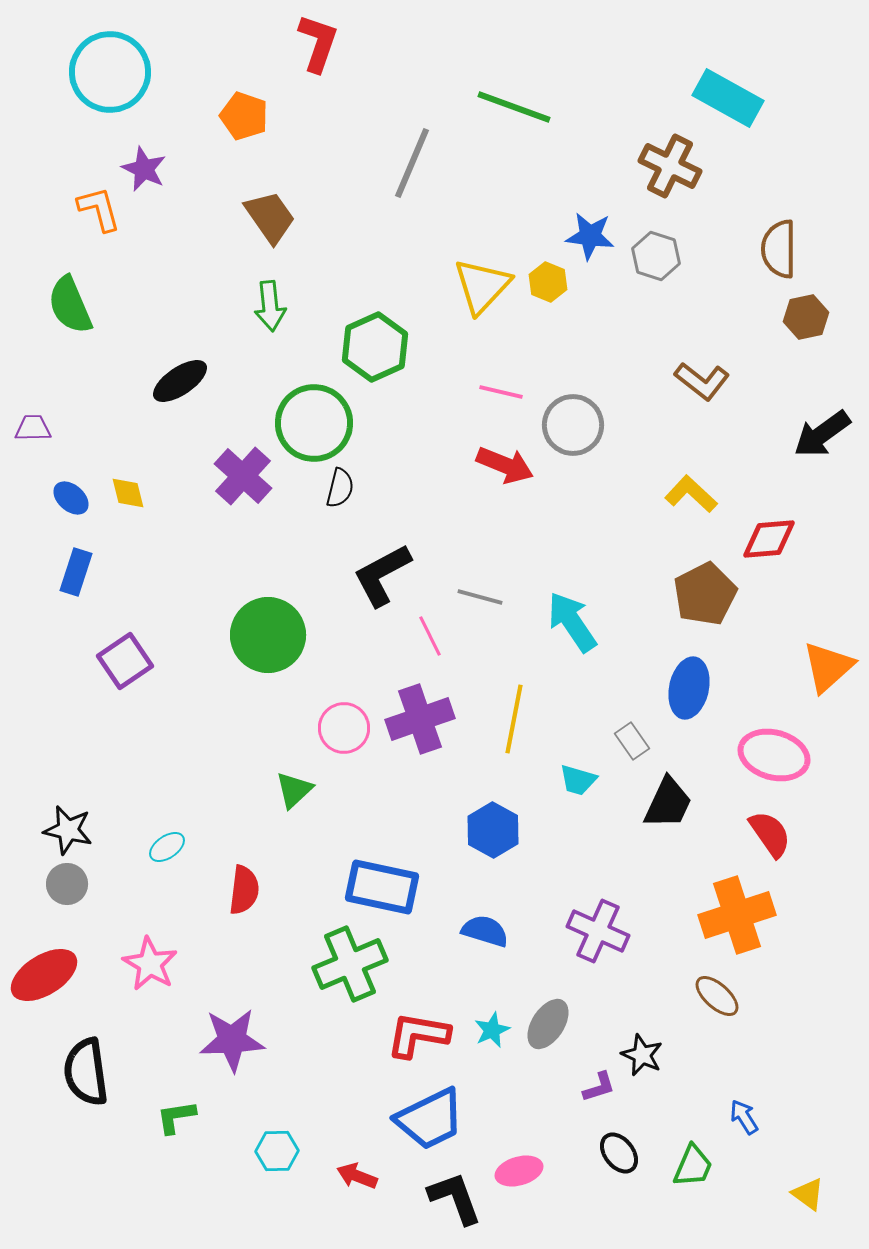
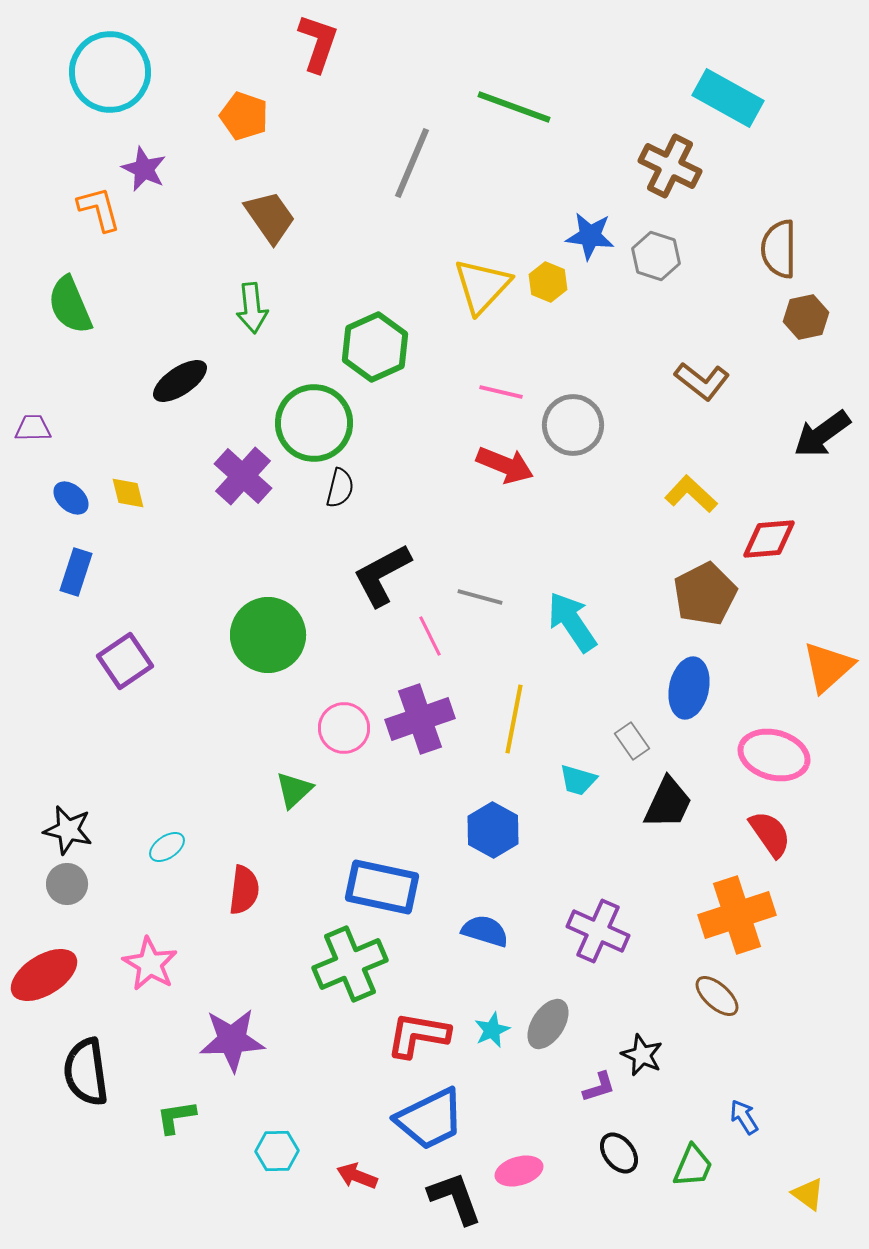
green arrow at (270, 306): moved 18 px left, 2 px down
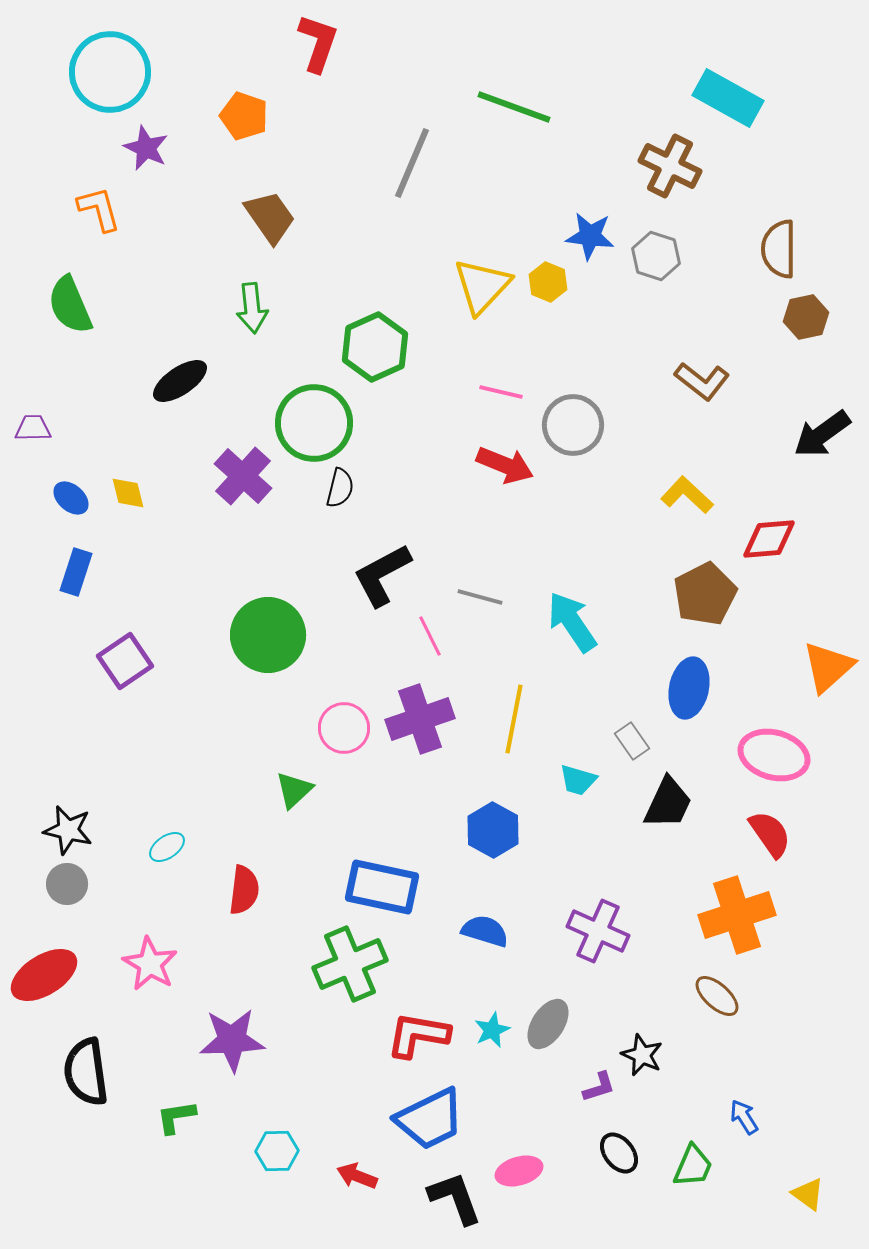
purple star at (144, 169): moved 2 px right, 21 px up
yellow L-shape at (691, 494): moved 4 px left, 1 px down
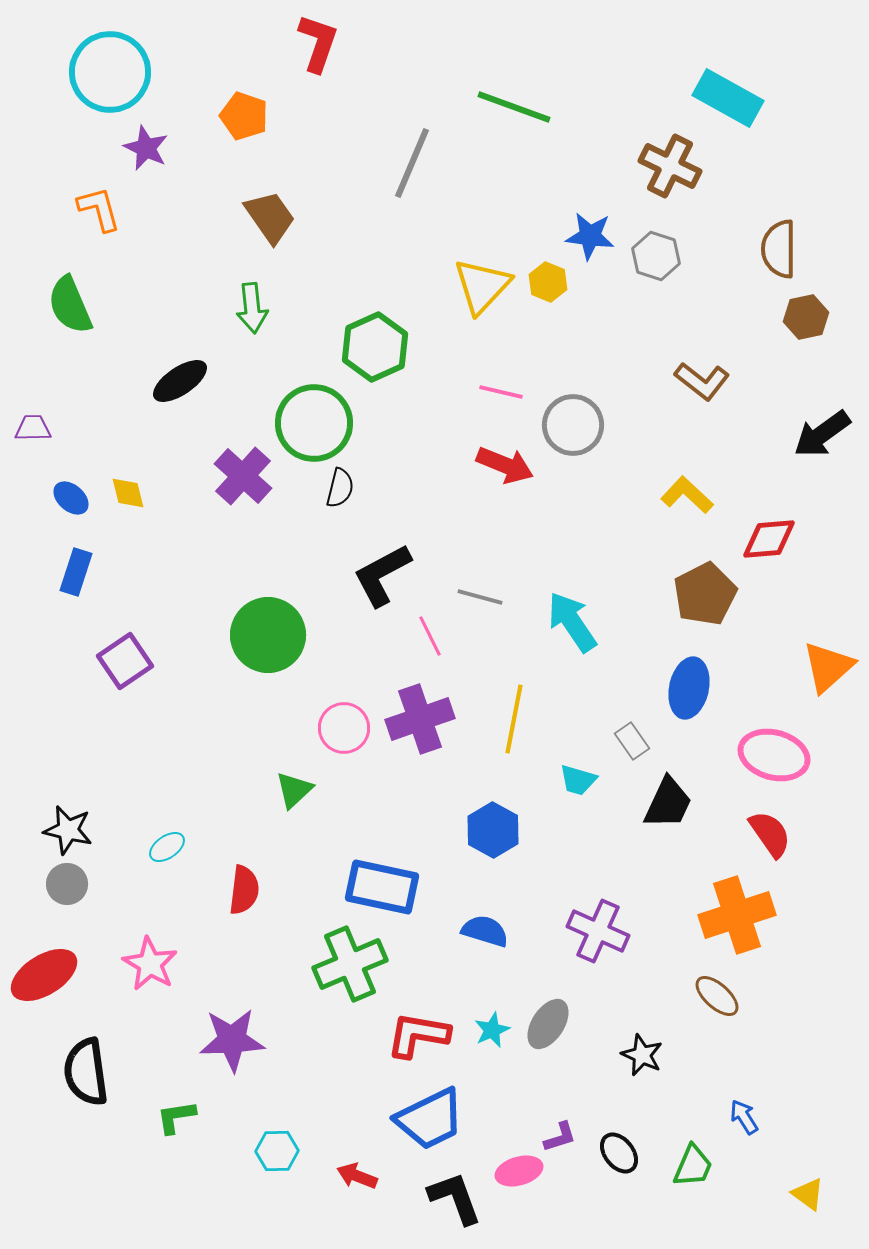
purple L-shape at (599, 1087): moved 39 px left, 50 px down
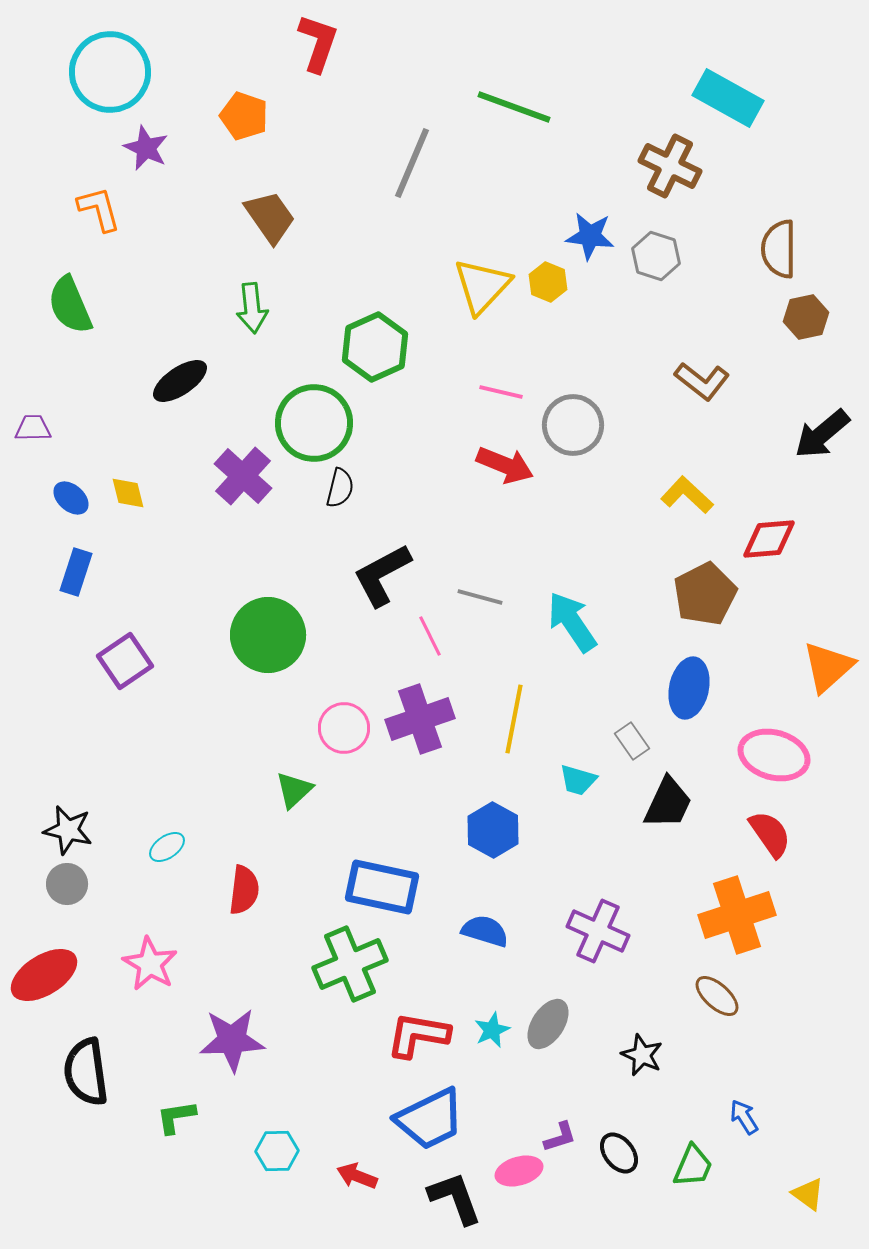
black arrow at (822, 434): rotated 4 degrees counterclockwise
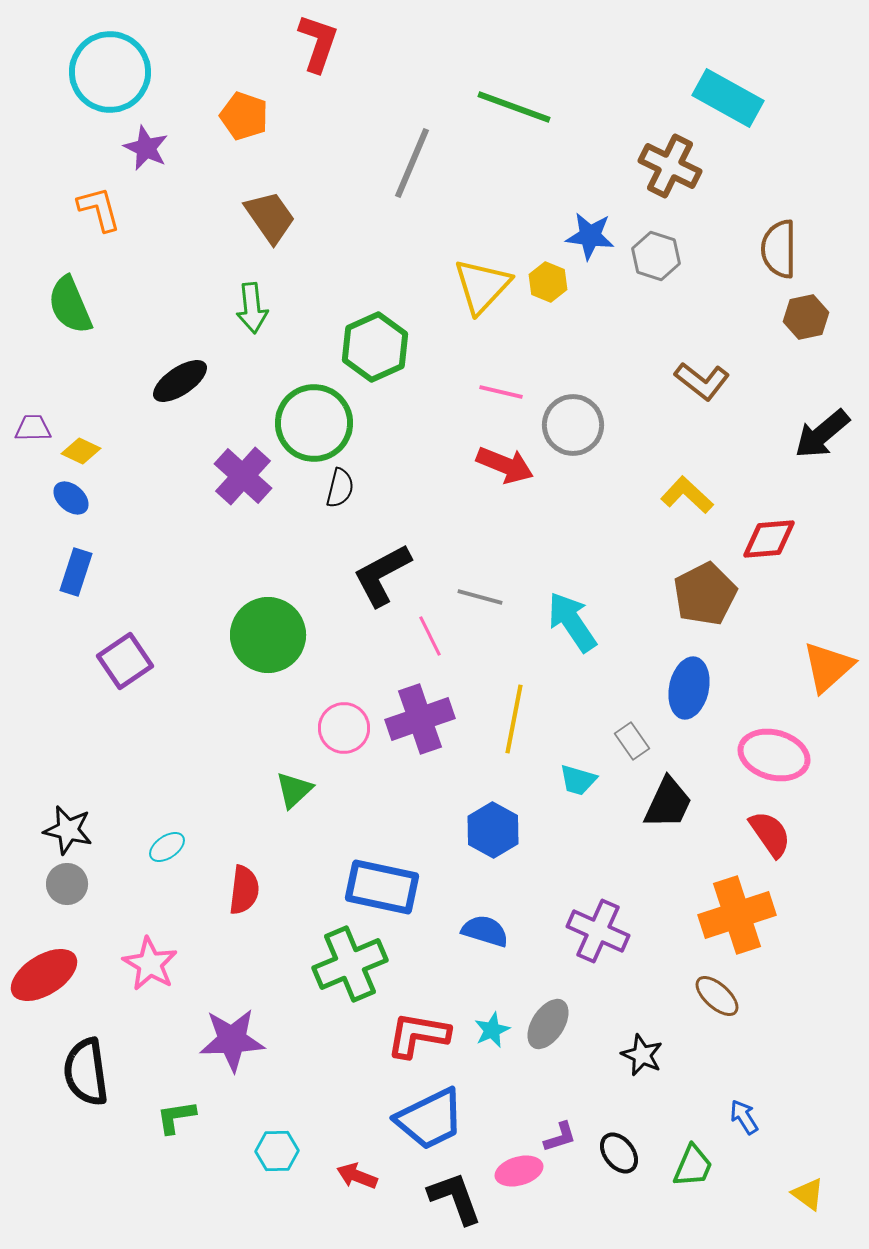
yellow diamond at (128, 493): moved 47 px left, 42 px up; rotated 51 degrees counterclockwise
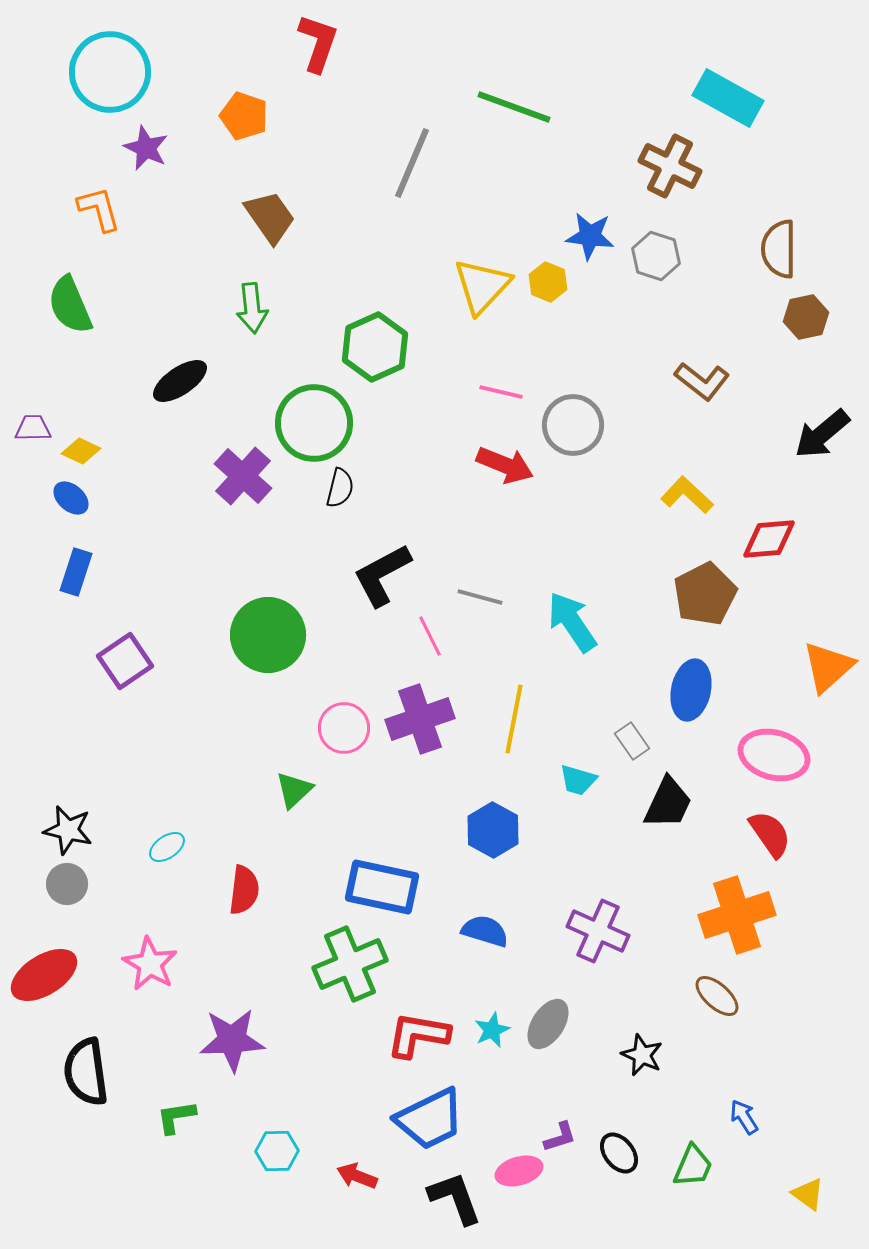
blue ellipse at (689, 688): moved 2 px right, 2 px down
